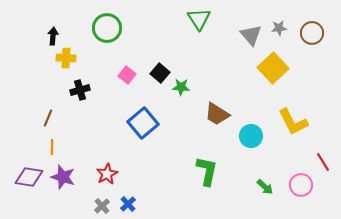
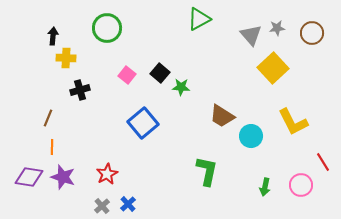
green triangle: rotated 35 degrees clockwise
gray star: moved 2 px left
brown trapezoid: moved 5 px right, 2 px down
green arrow: rotated 60 degrees clockwise
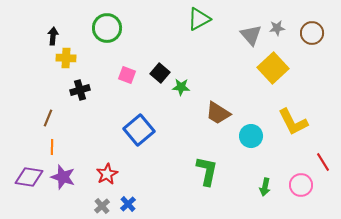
pink square: rotated 18 degrees counterclockwise
brown trapezoid: moved 4 px left, 3 px up
blue square: moved 4 px left, 7 px down
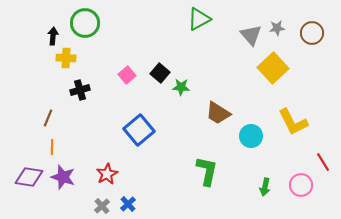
green circle: moved 22 px left, 5 px up
pink square: rotated 30 degrees clockwise
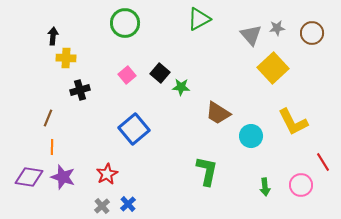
green circle: moved 40 px right
blue square: moved 5 px left, 1 px up
green arrow: rotated 18 degrees counterclockwise
